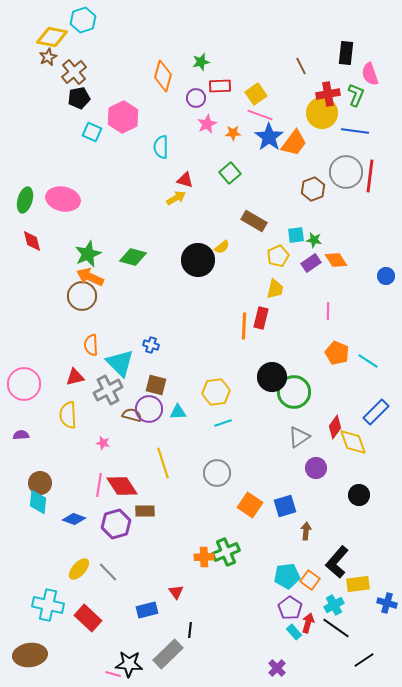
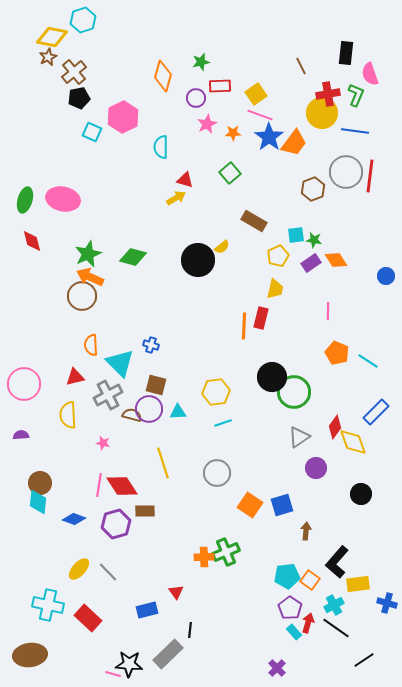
gray cross at (108, 390): moved 5 px down
black circle at (359, 495): moved 2 px right, 1 px up
blue square at (285, 506): moved 3 px left, 1 px up
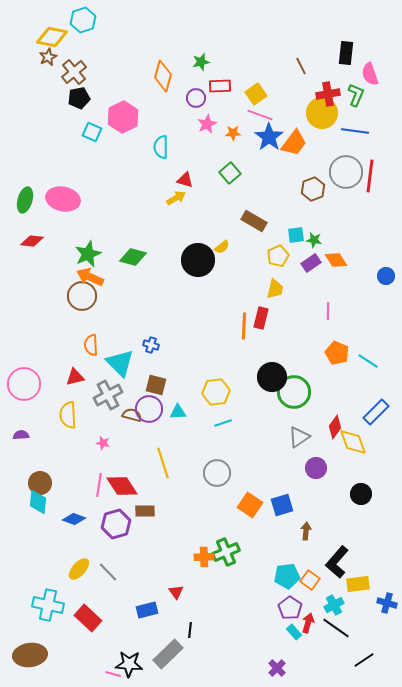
red diamond at (32, 241): rotated 70 degrees counterclockwise
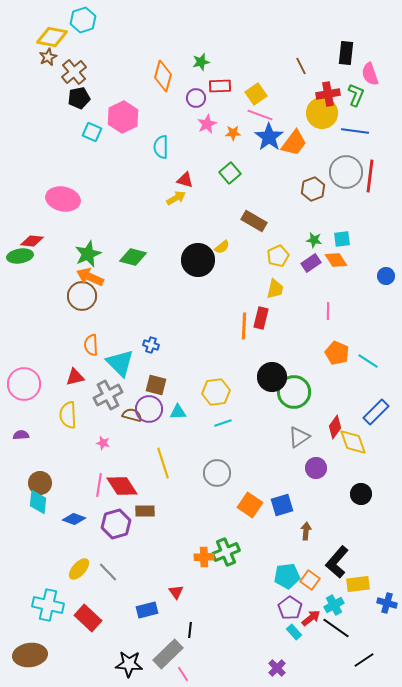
green ellipse at (25, 200): moved 5 px left, 56 px down; rotated 65 degrees clockwise
cyan square at (296, 235): moved 46 px right, 4 px down
red arrow at (308, 623): moved 3 px right, 5 px up; rotated 36 degrees clockwise
pink line at (113, 674): moved 70 px right; rotated 42 degrees clockwise
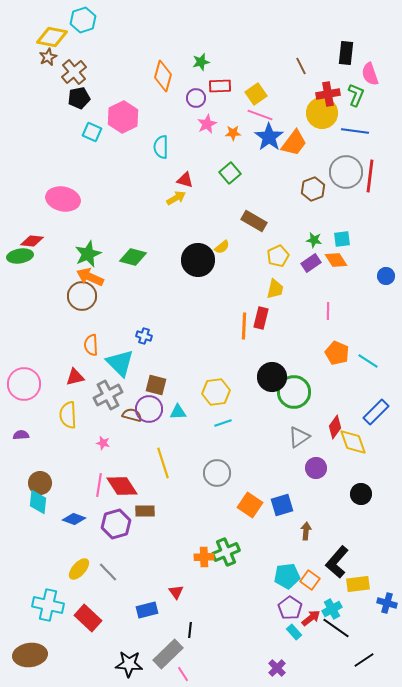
blue cross at (151, 345): moved 7 px left, 9 px up
cyan cross at (334, 605): moved 2 px left, 4 px down
